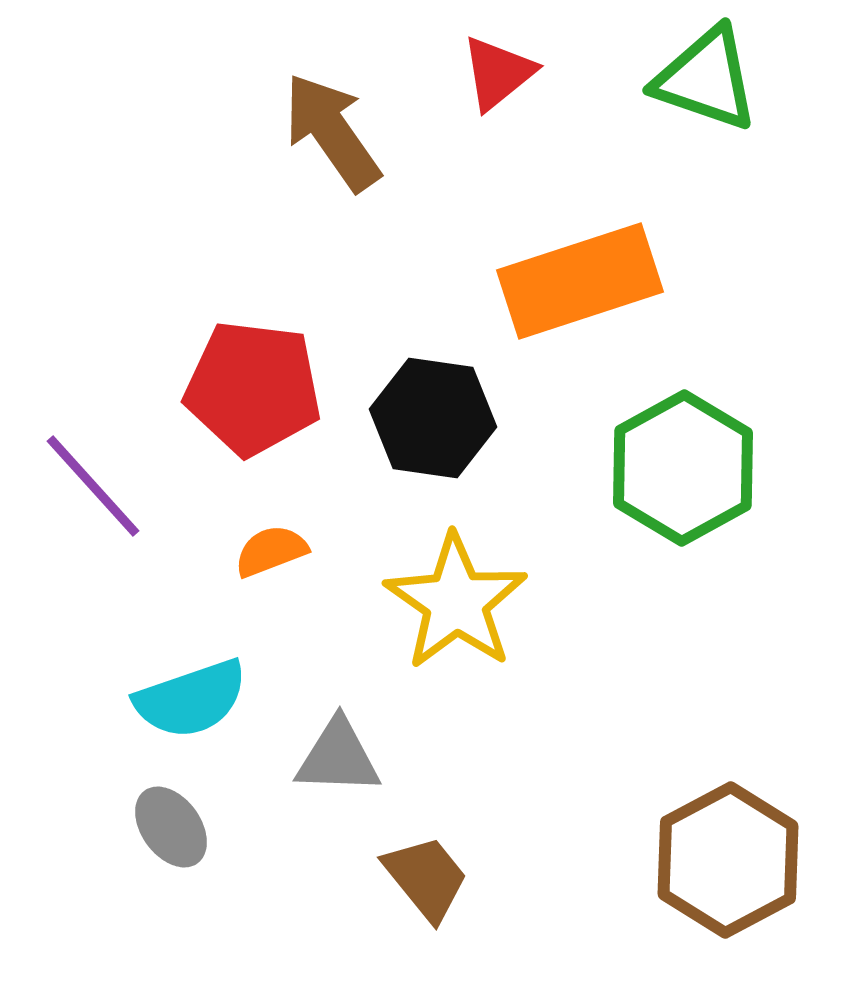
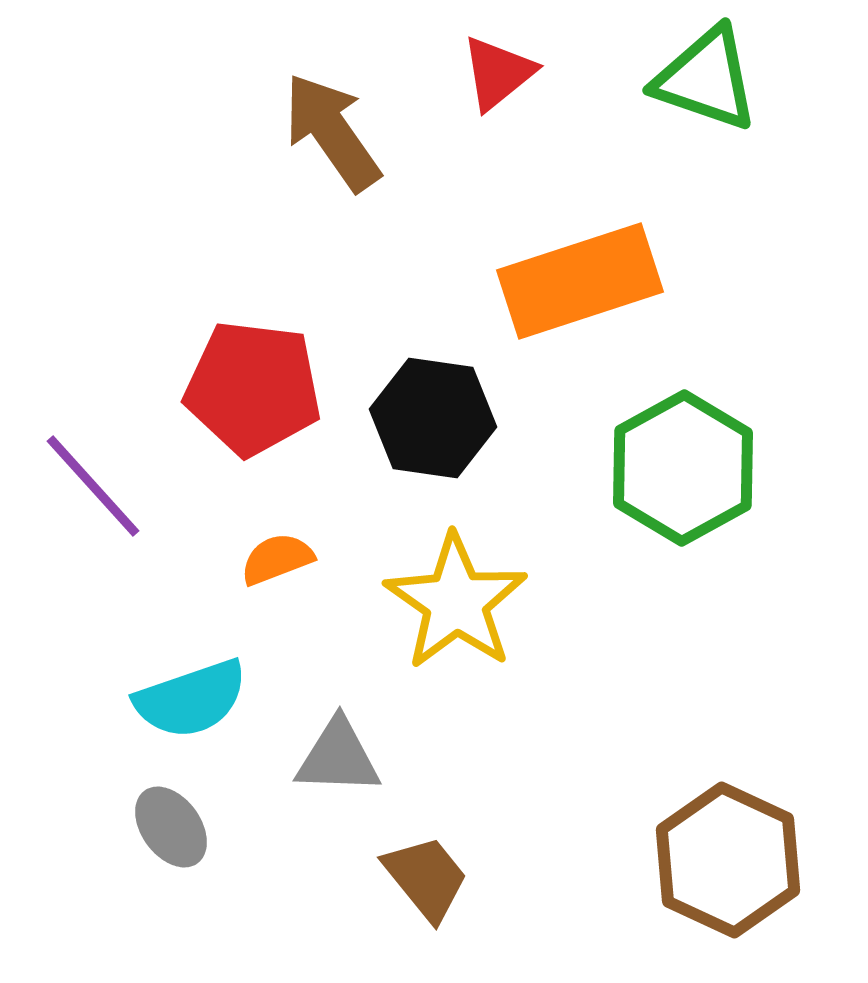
orange semicircle: moved 6 px right, 8 px down
brown hexagon: rotated 7 degrees counterclockwise
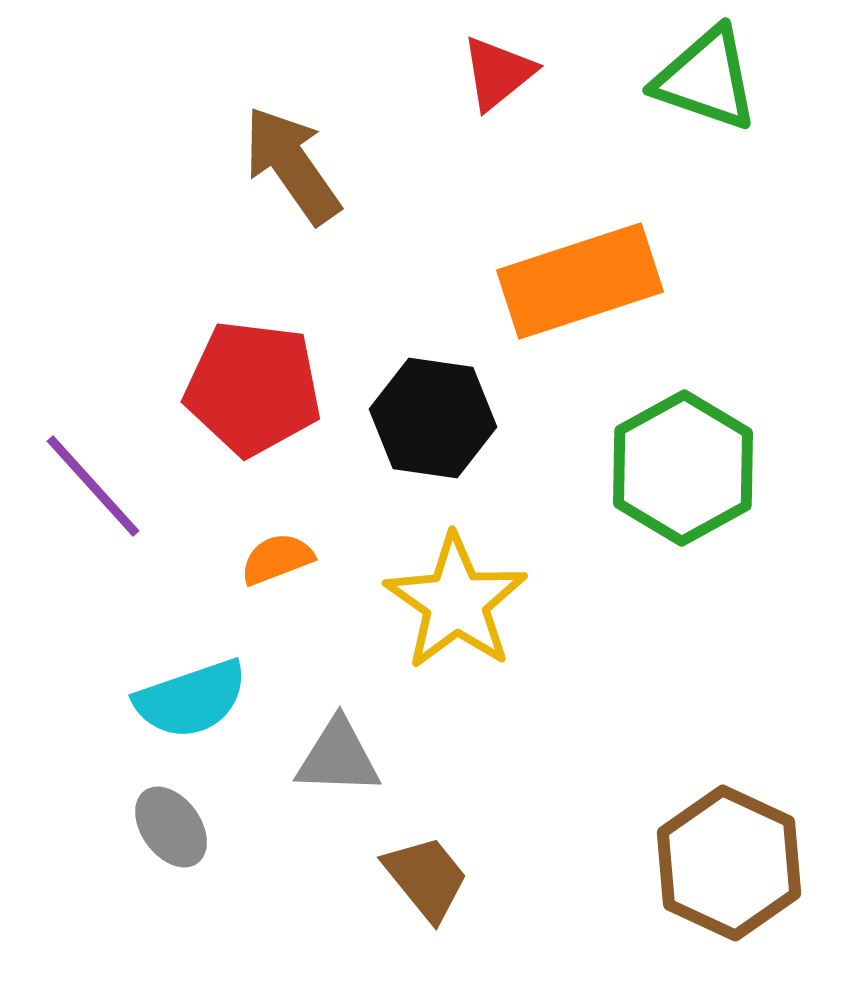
brown arrow: moved 40 px left, 33 px down
brown hexagon: moved 1 px right, 3 px down
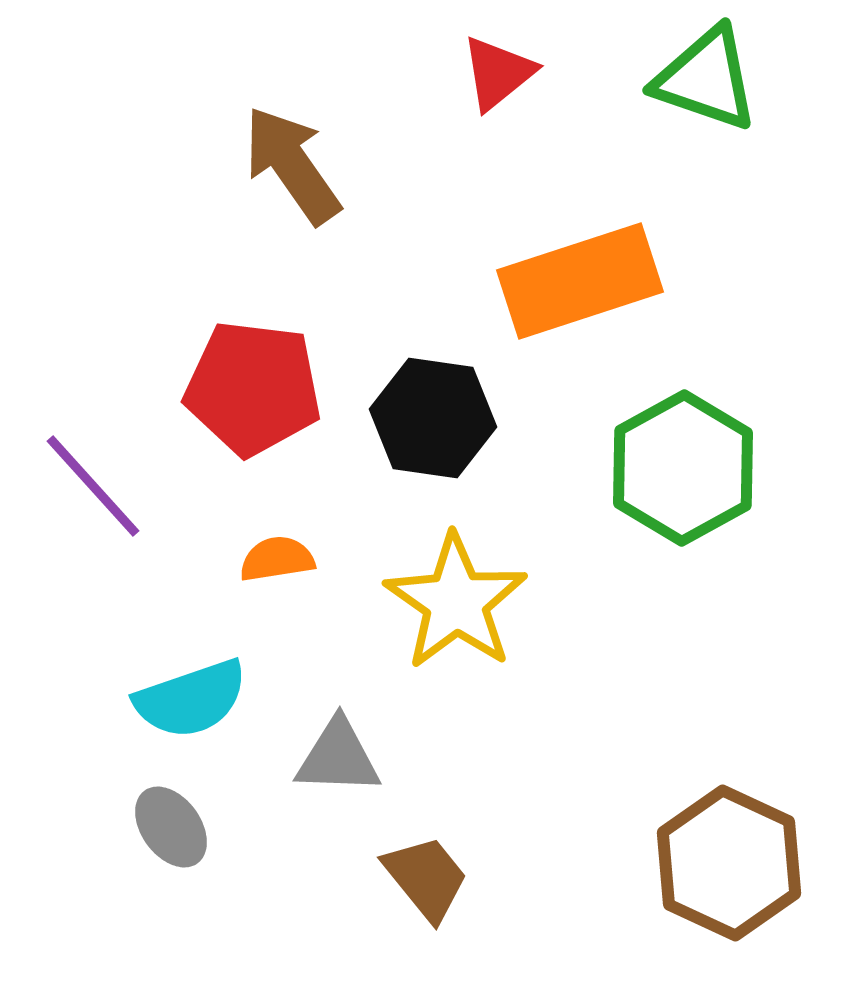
orange semicircle: rotated 12 degrees clockwise
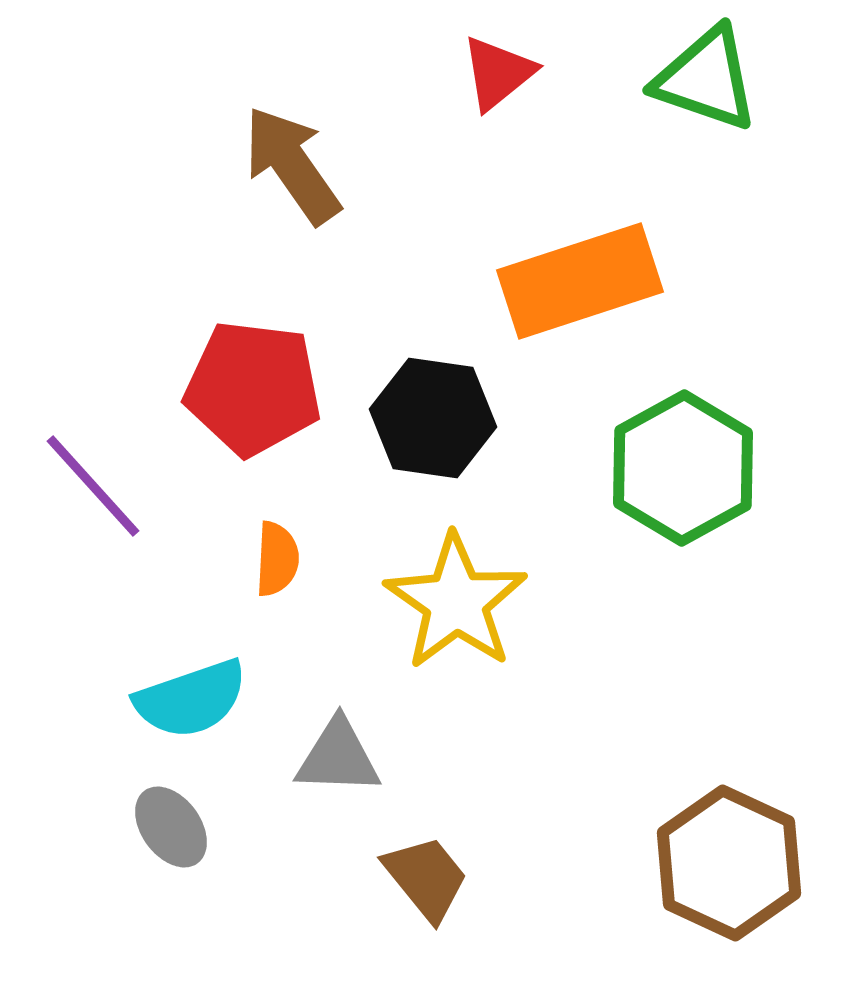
orange semicircle: rotated 102 degrees clockwise
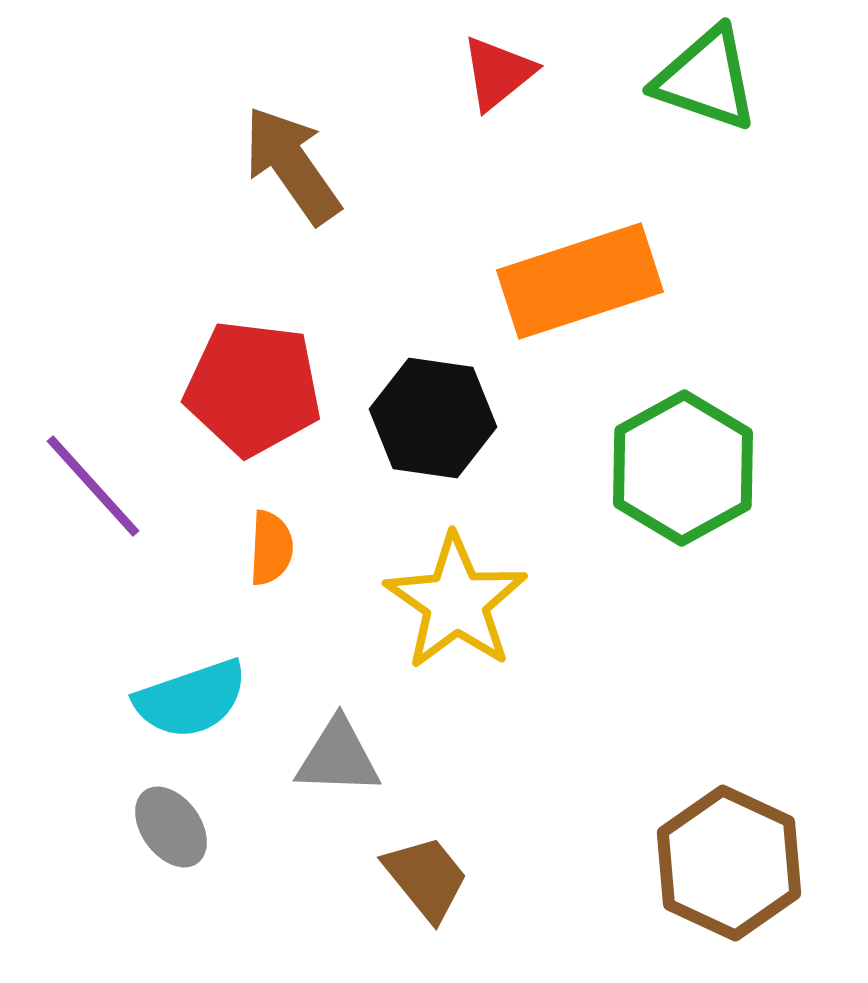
orange semicircle: moved 6 px left, 11 px up
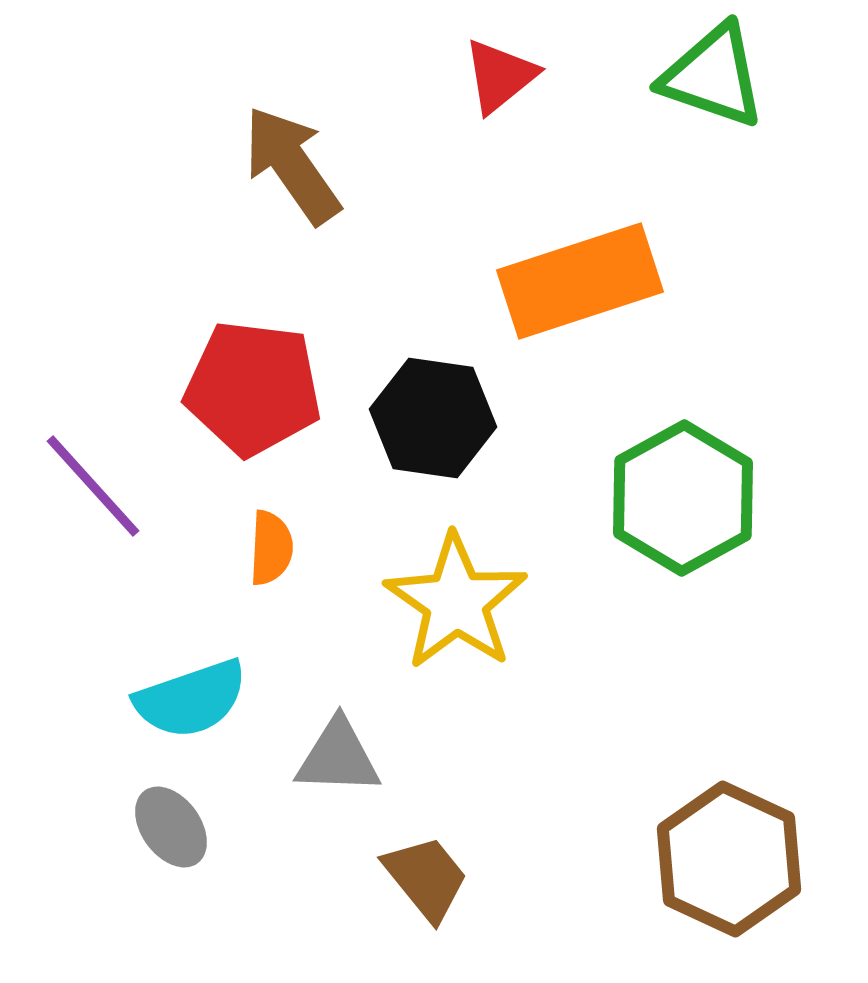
red triangle: moved 2 px right, 3 px down
green triangle: moved 7 px right, 3 px up
green hexagon: moved 30 px down
brown hexagon: moved 4 px up
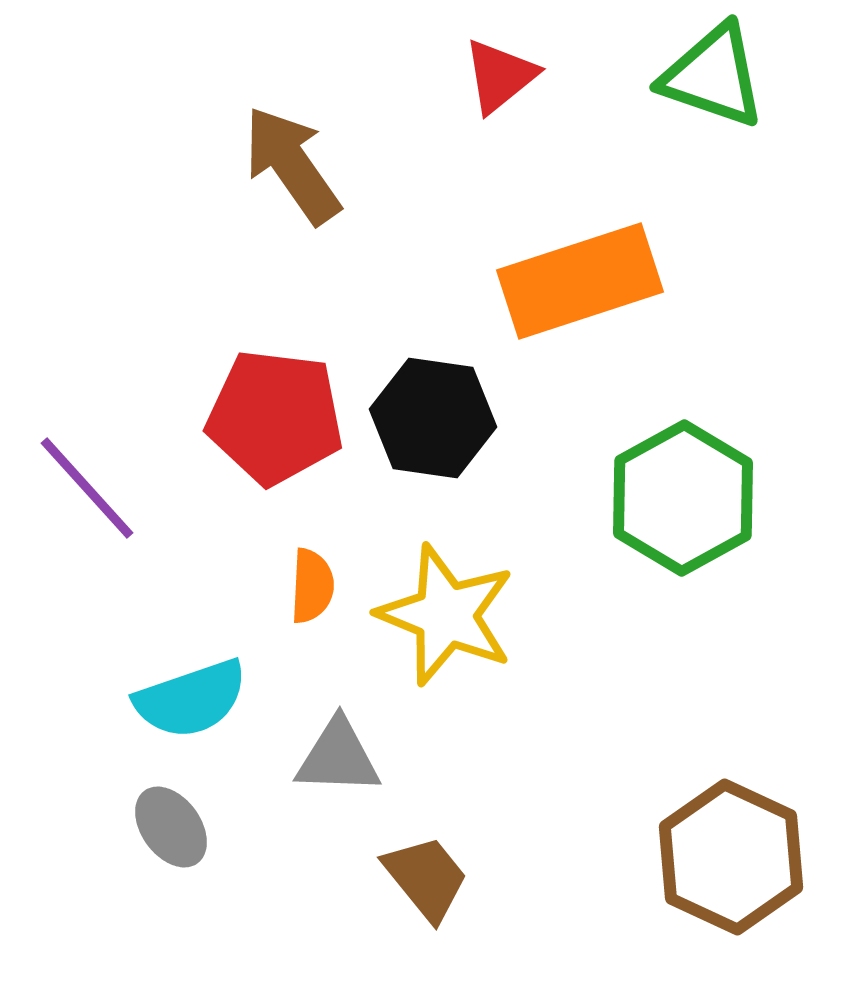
red pentagon: moved 22 px right, 29 px down
purple line: moved 6 px left, 2 px down
orange semicircle: moved 41 px right, 38 px down
yellow star: moved 10 px left, 13 px down; rotated 13 degrees counterclockwise
brown hexagon: moved 2 px right, 2 px up
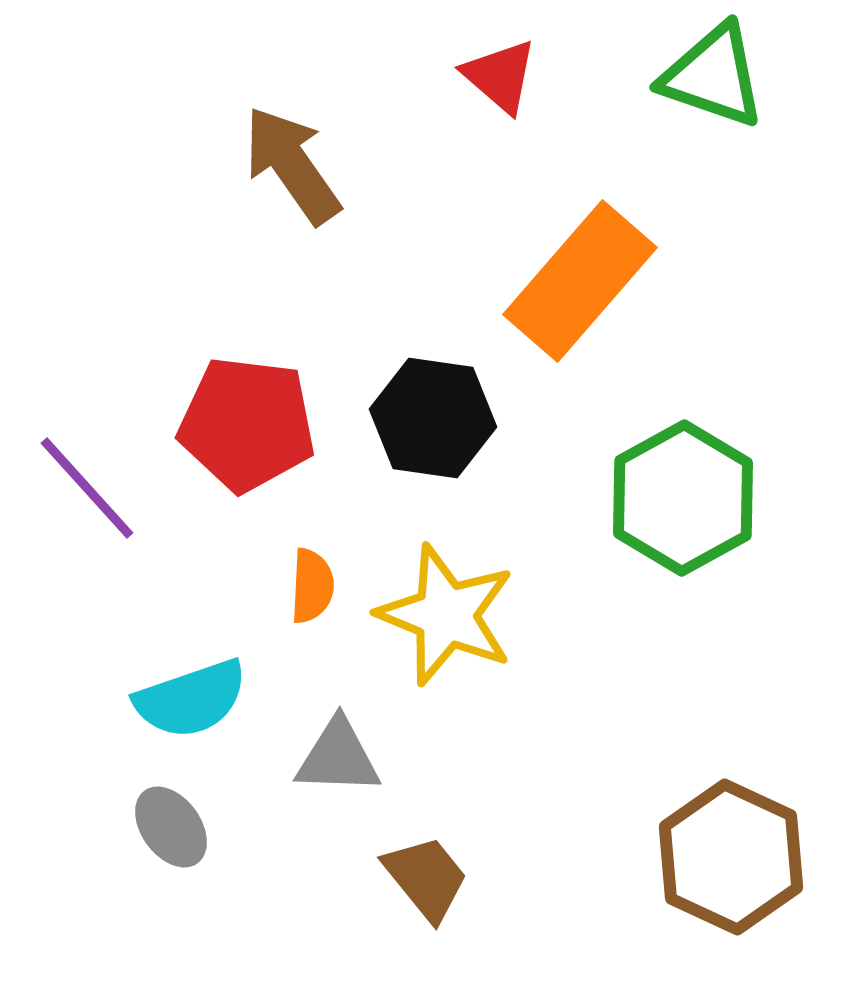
red triangle: rotated 40 degrees counterclockwise
orange rectangle: rotated 31 degrees counterclockwise
red pentagon: moved 28 px left, 7 px down
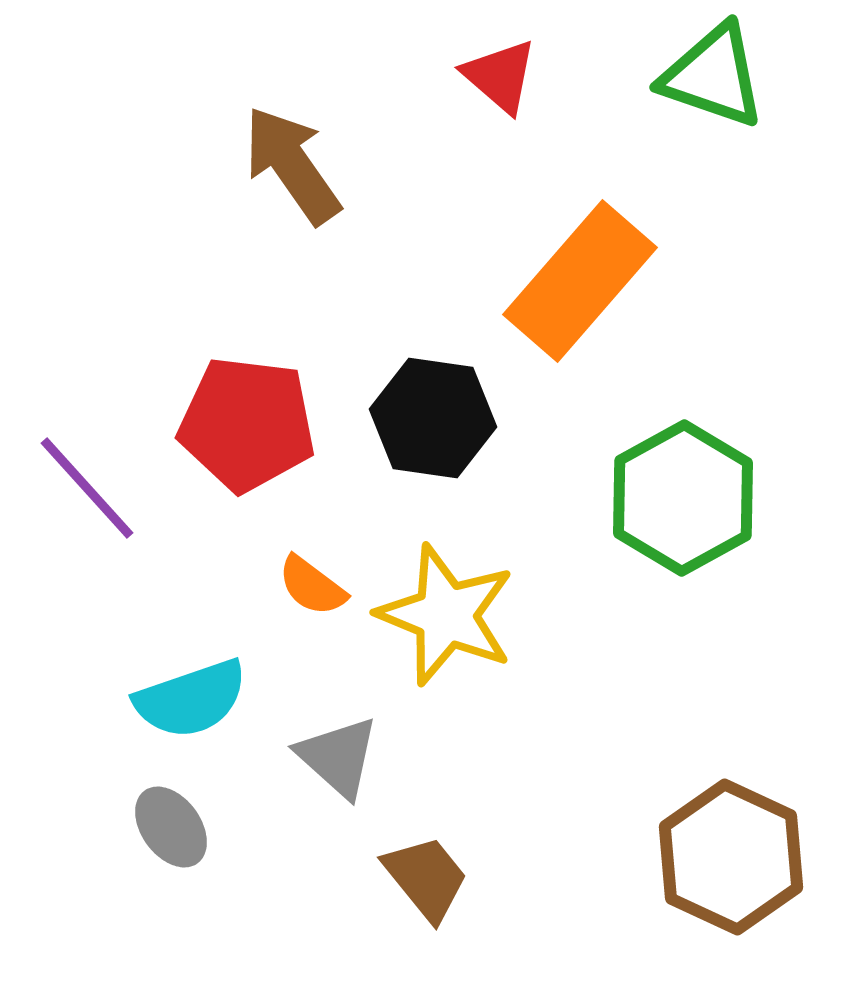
orange semicircle: rotated 124 degrees clockwise
gray triangle: rotated 40 degrees clockwise
